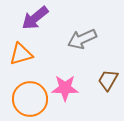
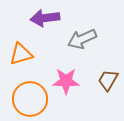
purple arrow: moved 10 px right; rotated 32 degrees clockwise
pink star: moved 1 px right, 7 px up
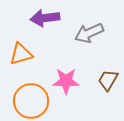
gray arrow: moved 7 px right, 6 px up
orange circle: moved 1 px right, 2 px down
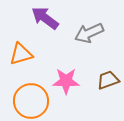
purple arrow: rotated 44 degrees clockwise
brown trapezoid: rotated 40 degrees clockwise
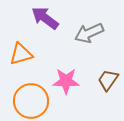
brown trapezoid: rotated 35 degrees counterclockwise
